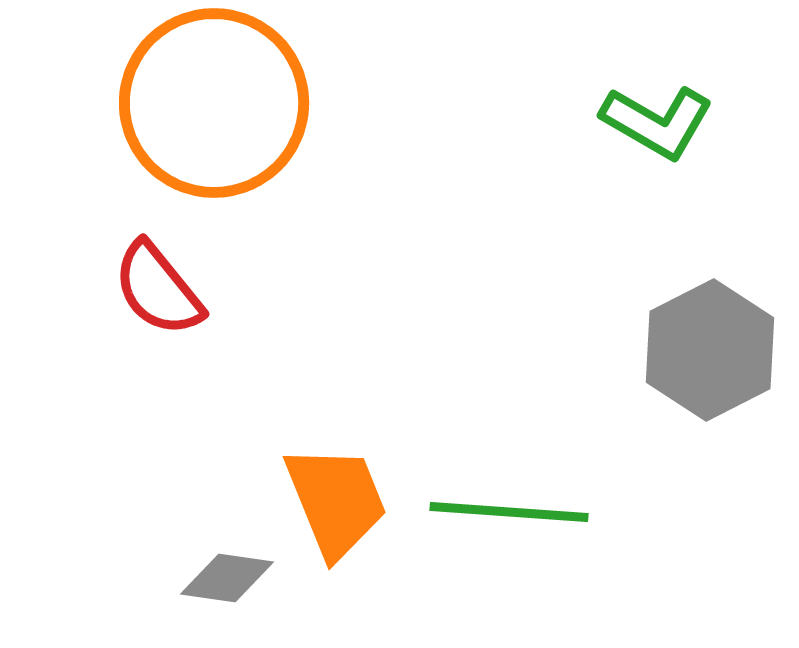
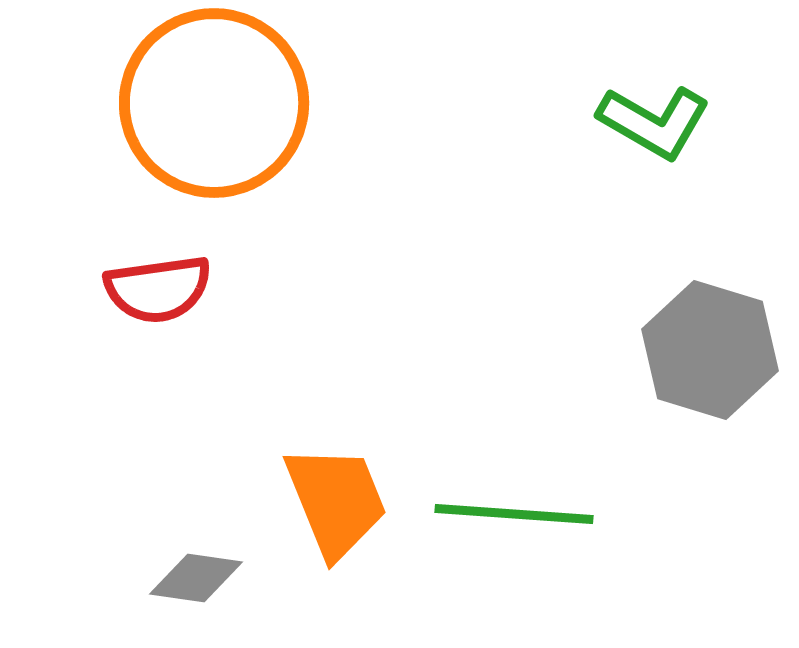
green L-shape: moved 3 px left
red semicircle: rotated 59 degrees counterclockwise
gray hexagon: rotated 16 degrees counterclockwise
green line: moved 5 px right, 2 px down
gray diamond: moved 31 px left
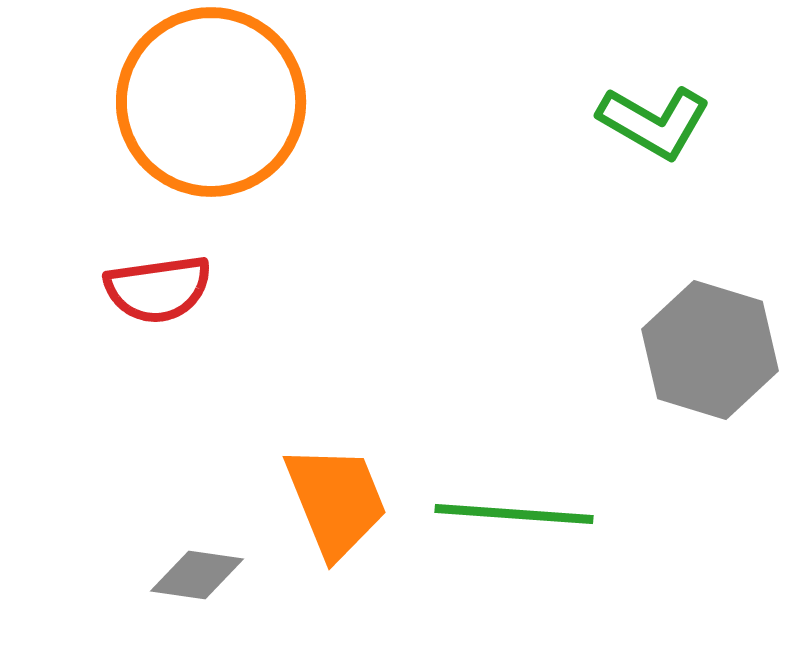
orange circle: moved 3 px left, 1 px up
gray diamond: moved 1 px right, 3 px up
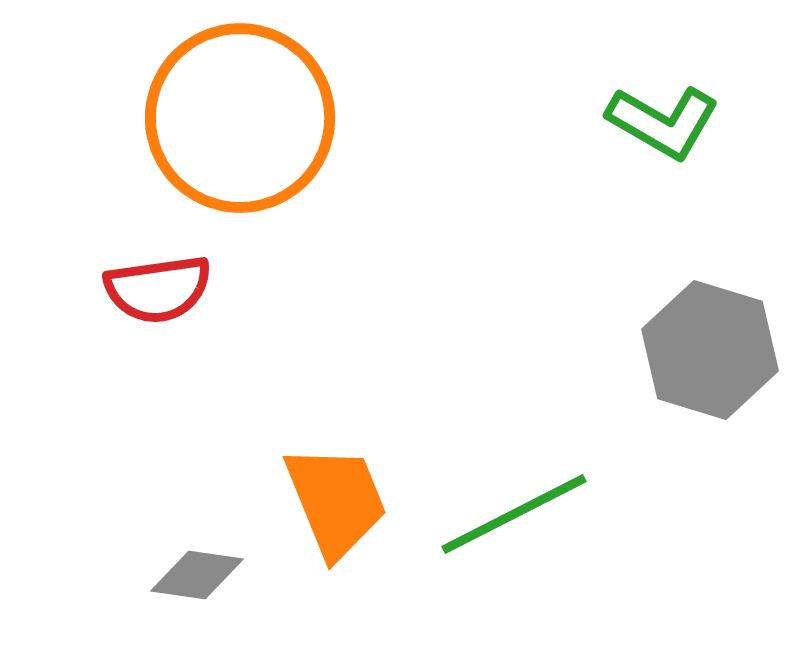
orange circle: moved 29 px right, 16 px down
green L-shape: moved 9 px right
green line: rotated 31 degrees counterclockwise
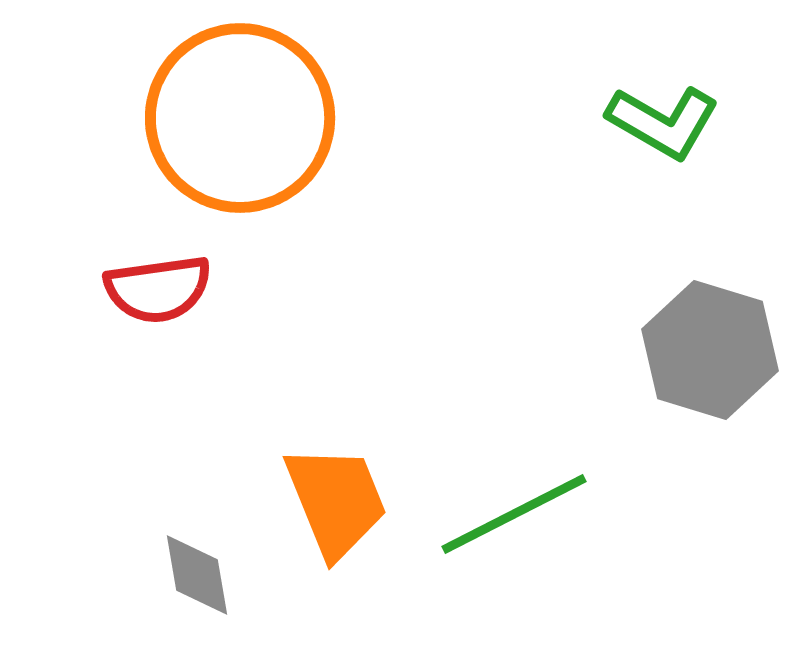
gray diamond: rotated 72 degrees clockwise
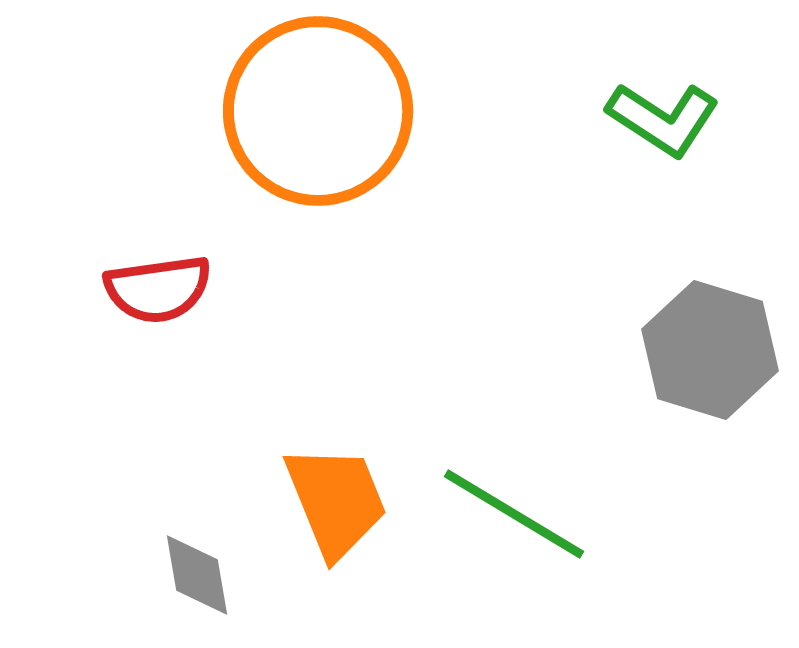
orange circle: moved 78 px right, 7 px up
green L-shape: moved 3 px up; rotated 3 degrees clockwise
green line: rotated 58 degrees clockwise
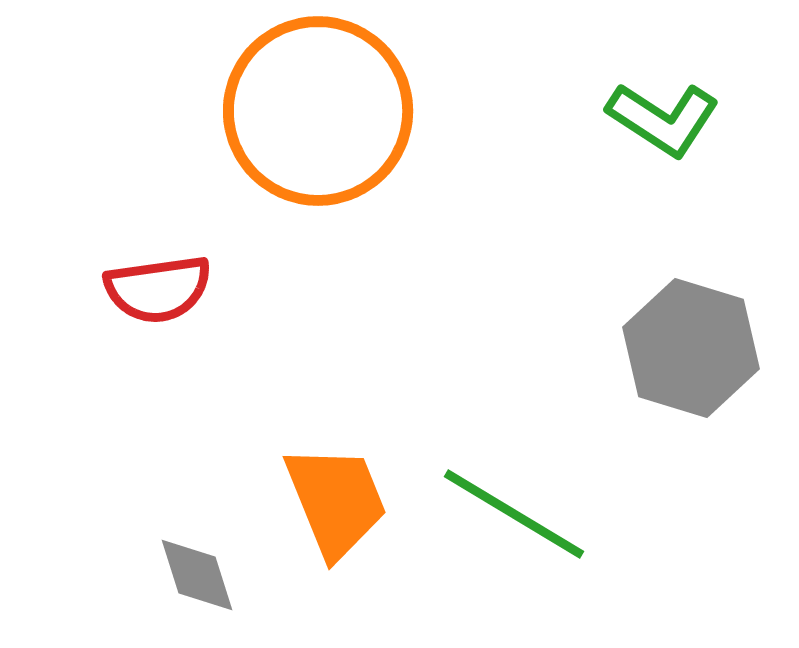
gray hexagon: moved 19 px left, 2 px up
gray diamond: rotated 8 degrees counterclockwise
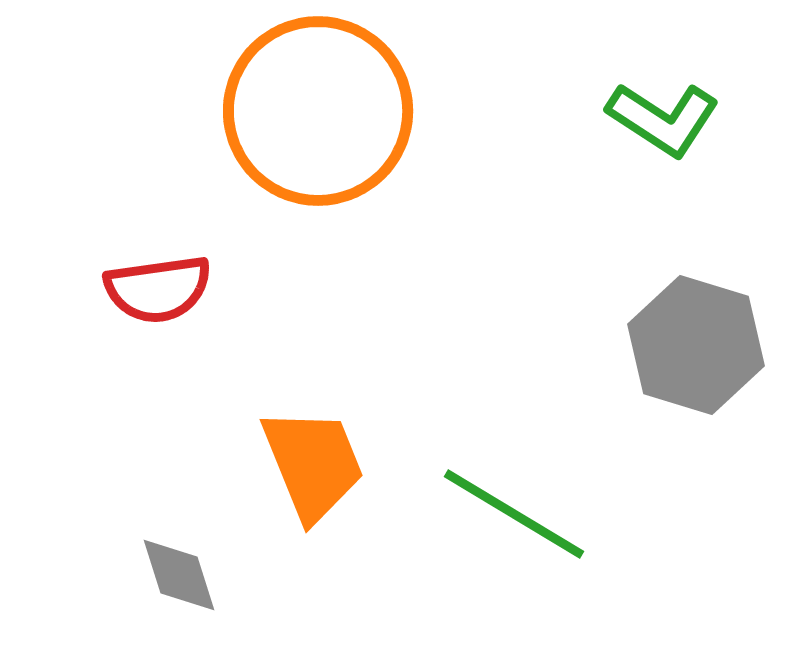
gray hexagon: moved 5 px right, 3 px up
orange trapezoid: moved 23 px left, 37 px up
gray diamond: moved 18 px left
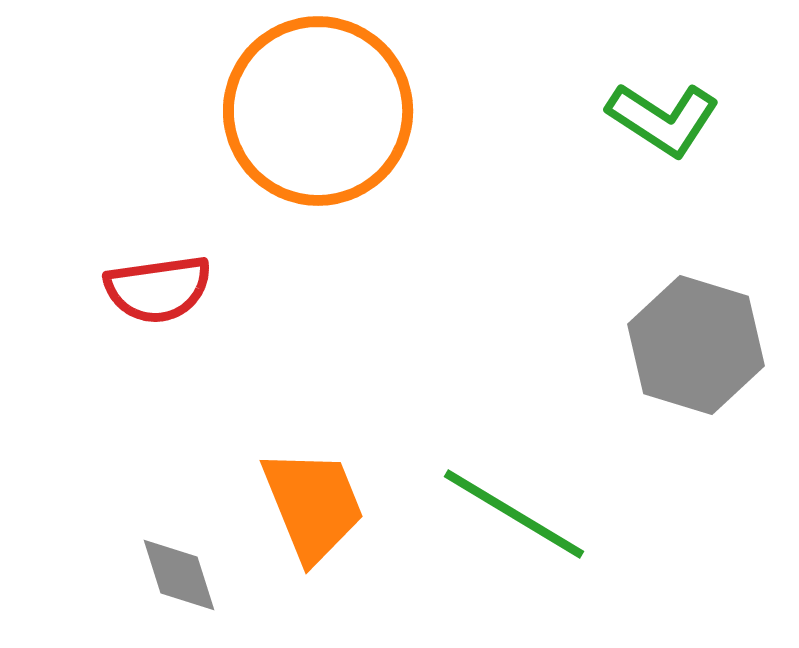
orange trapezoid: moved 41 px down
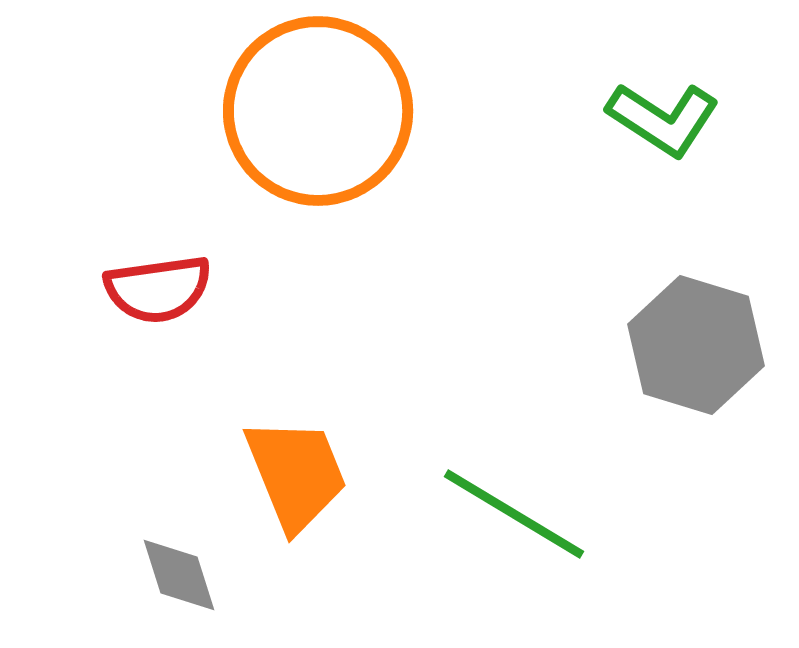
orange trapezoid: moved 17 px left, 31 px up
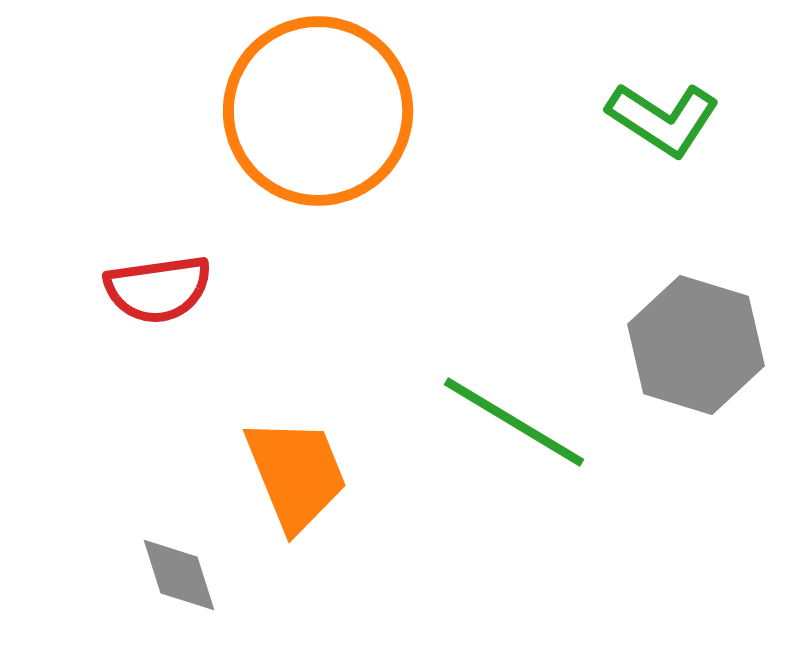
green line: moved 92 px up
